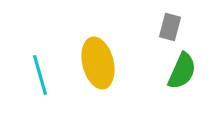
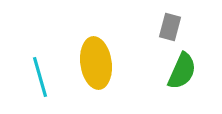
yellow ellipse: moved 2 px left; rotated 6 degrees clockwise
cyan line: moved 2 px down
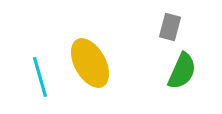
yellow ellipse: moved 6 px left; rotated 21 degrees counterclockwise
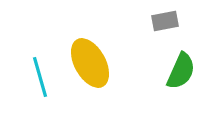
gray rectangle: moved 5 px left, 6 px up; rotated 64 degrees clockwise
green semicircle: moved 1 px left
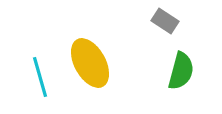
gray rectangle: rotated 44 degrees clockwise
green semicircle: rotated 9 degrees counterclockwise
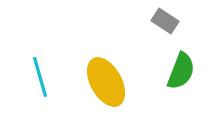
yellow ellipse: moved 16 px right, 19 px down
green semicircle: rotated 6 degrees clockwise
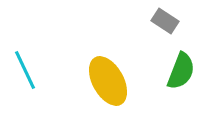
cyan line: moved 15 px left, 7 px up; rotated 9 degrees counterclockwise
yellow ellipse: moved 2 px right, 1 px up
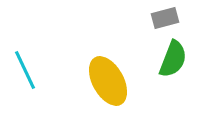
gray rectangle: moved 3 px up; rotated 48 degrees counterclockwise
green semicircle: moved 8 px left, 12 px up
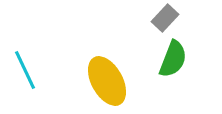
gray rectangle: rotated 32 degrees counterclockwise
yellow ellipse: moved 1 px left
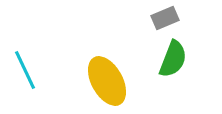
gray rectangle: rotated 24 degrees clockwise
